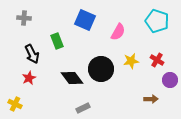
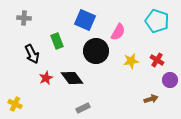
black circle: moved 5 px left, 18 px up
red star: moved 17 px right
brown arrow: rotated 16 degrees counterclockwise
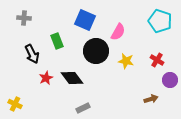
cyan pentagon: moved 3 px right
yellow star: moved 5 px left; rotated 21 degrees clockwise
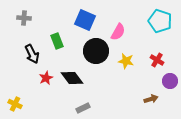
purple circle: moved 1 px down
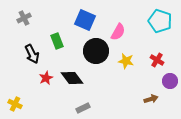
gray cross: rotated 32 degrees counterclockwise
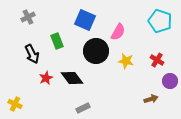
gray cross: moved 4 px right, 1 px up
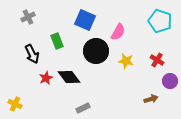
black diamond: moved 3 px left, 1 px up
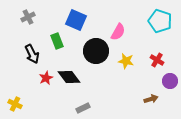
blue square: moved 9 px left
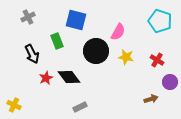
blue square: rotated 10 degrees counterclockwise
yellow star: moved 4 px up
purple circle: moved 1 px down
yellow cross: moved 1 px left, 1 px down
gray rectangle: moved 3 px left, 1 px up
